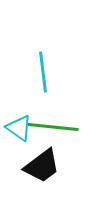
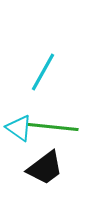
cyan line: rotated 36 degrees clockwise
black trapezoid: moved 3 px right, 2 px down
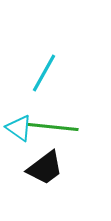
cyan line: moved 1 px right, 1 px down
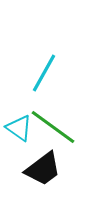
green line: rotated 30 degrees clockwise
black trapezoid: moved 2 px left, 1 px down
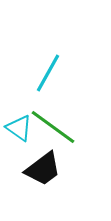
cyan line: moved 4 px right
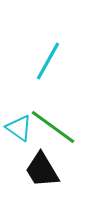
cyan line: moved 12 px up
black trapezoid: moved 1 px left, 1 px down; rotated 96 degrees clockwise
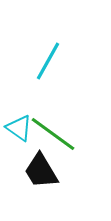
green line: moved 7 px down
black trapezoid: moved 1 px left, 1 px down
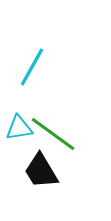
cyan line: moved 16 px left, 6 px down
cyan triangle: rotated 44 degrees counterclockwise
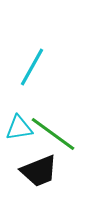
black trapezoid: moved 2 px left; rotated 81 degrees counterclockwise
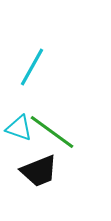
cyan triangle: rotated 28 degrees clockwise
green line: moved 1 px left, 2 px up
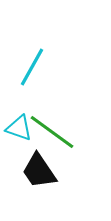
black trapezoid: rotated 78 degrees clockwise
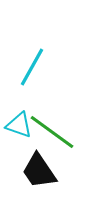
cyan triangle: moved 3 px up
